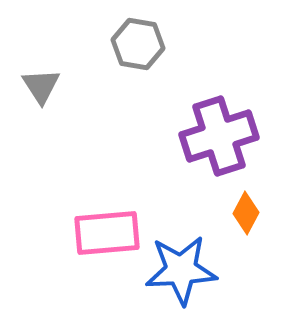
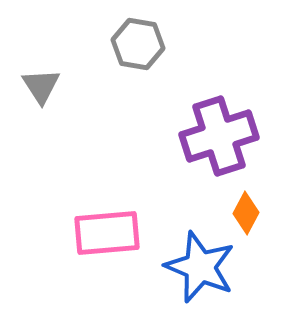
blue star: moved 19 px right, 3 px up; rotated 26 degrees clockwise
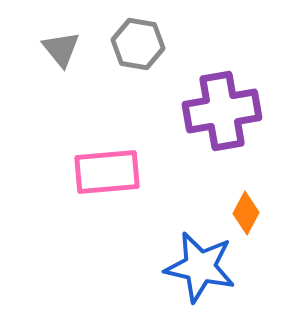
gray triangle: moved 20 px right, 37 px up; rotated 6 degrees counterclockwise
purple cross: moved 3 px right, 25 px up; rotated 8 degrees clockwise
pink rectangle: moved 61 px up
blue star: rotated 10 degrees counterclockwise
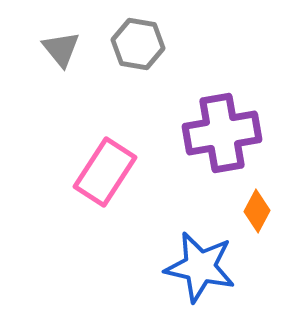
purple cross: moved 22 px down
pink rectangle: moved 2 px left; rotated 52 degrees counterclockwise
orange diamond: moved 11 px right, 2 px up
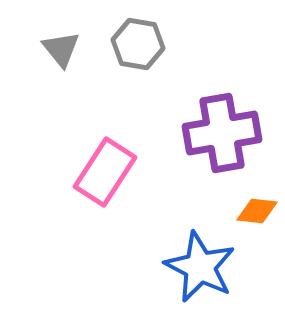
orange diamond: rotated 69 degrees clockwise
blue star: rotated 14 degrees clockwise
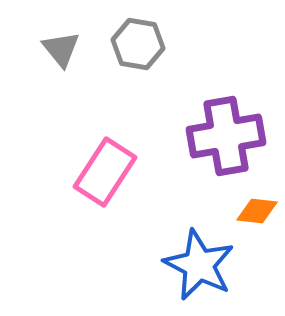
purple cross: moved 4 px right, 3 px down
blue star: moved 1 px left, 2 px up
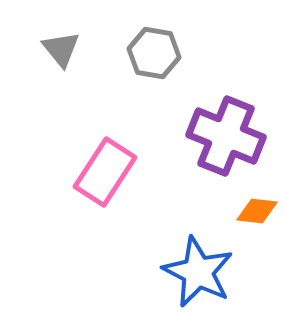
gray hexagon: moved 16 px right, 9 px down
purple cross: rotated 32 degrees clockwise
blue star: moved 1 px left, 7 px down
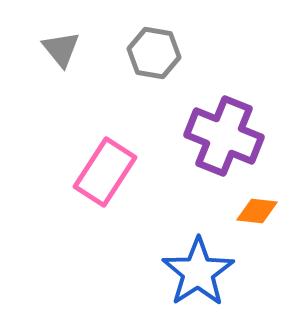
purple cross: moved 2 px left
blue star: rotated 12 degrees clockwise
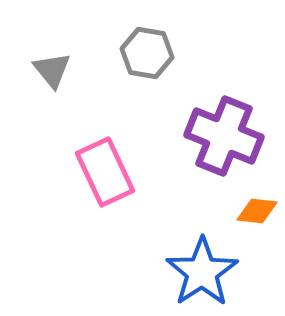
gray triangle: moved 9 px left, 21 px down
gray hexagon: moved 7 px left
pink rectangle: rotated 58 degrees counterclockwise
blue star: moved 4 px right
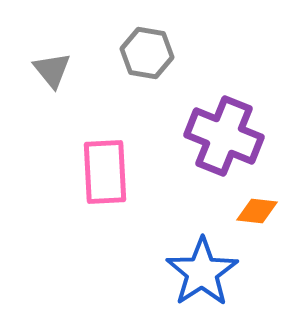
pink rectangle: rotated 22 degrees clockwise
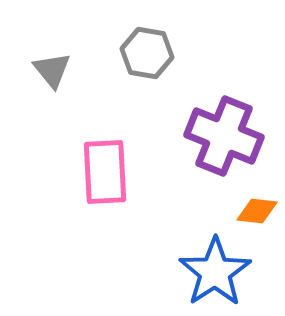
blue star: moved 13 px right
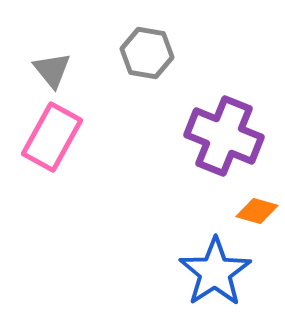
pink rectangle: moved 53 px left, 35 px up; rotated 32 degrees clockwise
orange diamond: rotated 9 degrees clockwise
